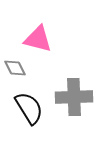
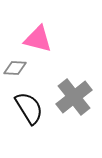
gray diamond: rotated 60 degrees counterclockwise
gray cross: rotated 36 degrees counterclockwise
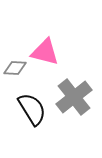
pink triangle: moved 7 px right, 13 px down
black semicircle: moved 3 px right, 1 px down
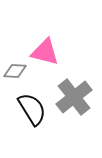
gray diamond: moved 3 px down
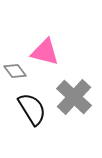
gray diamond: rotated 50 degrees clockwise
gray cross: rotated 9 degrees counterclockwise
